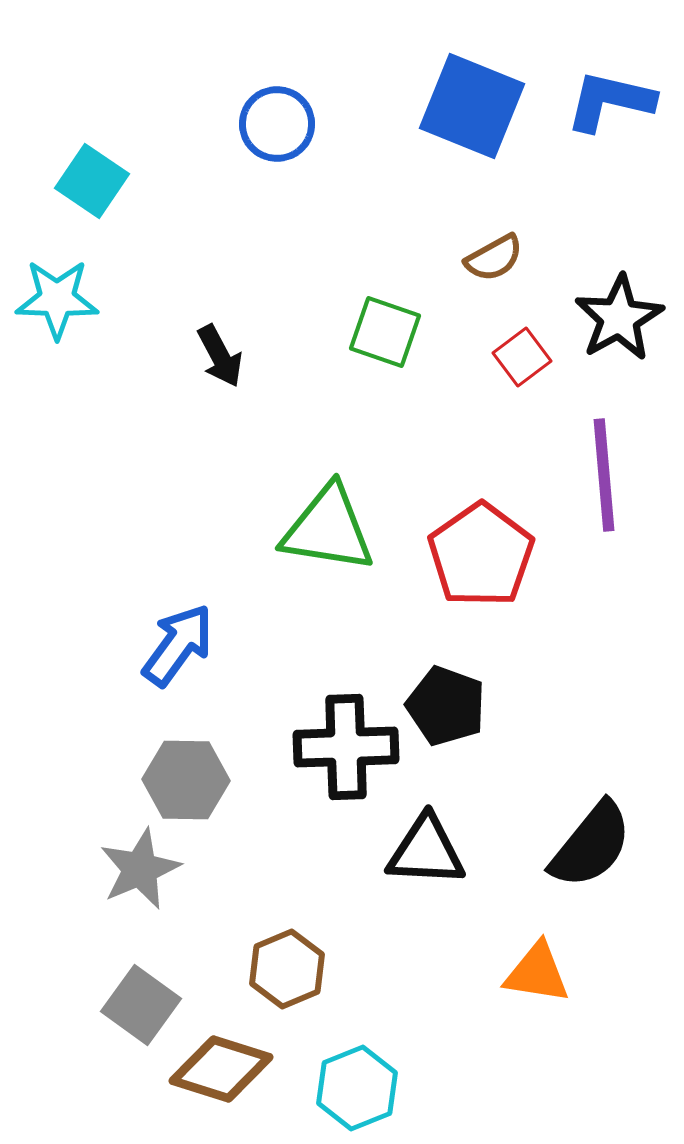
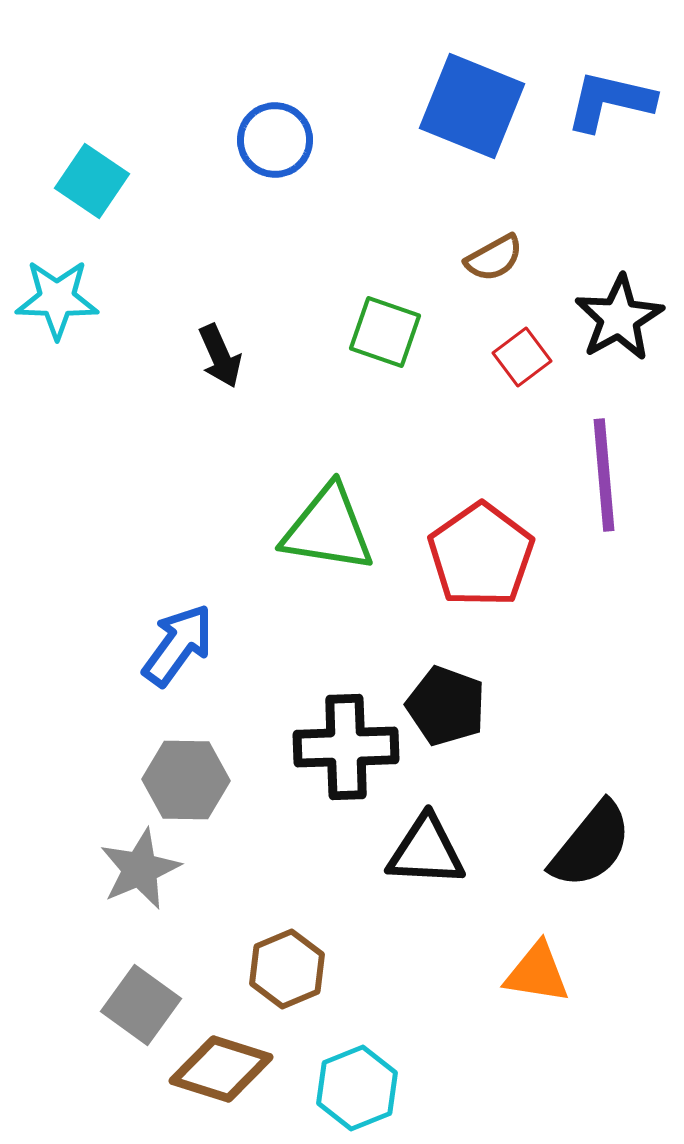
blue circle: moved 2 px left, 16 px down
black arrow: rotated 4 degrees clockwise
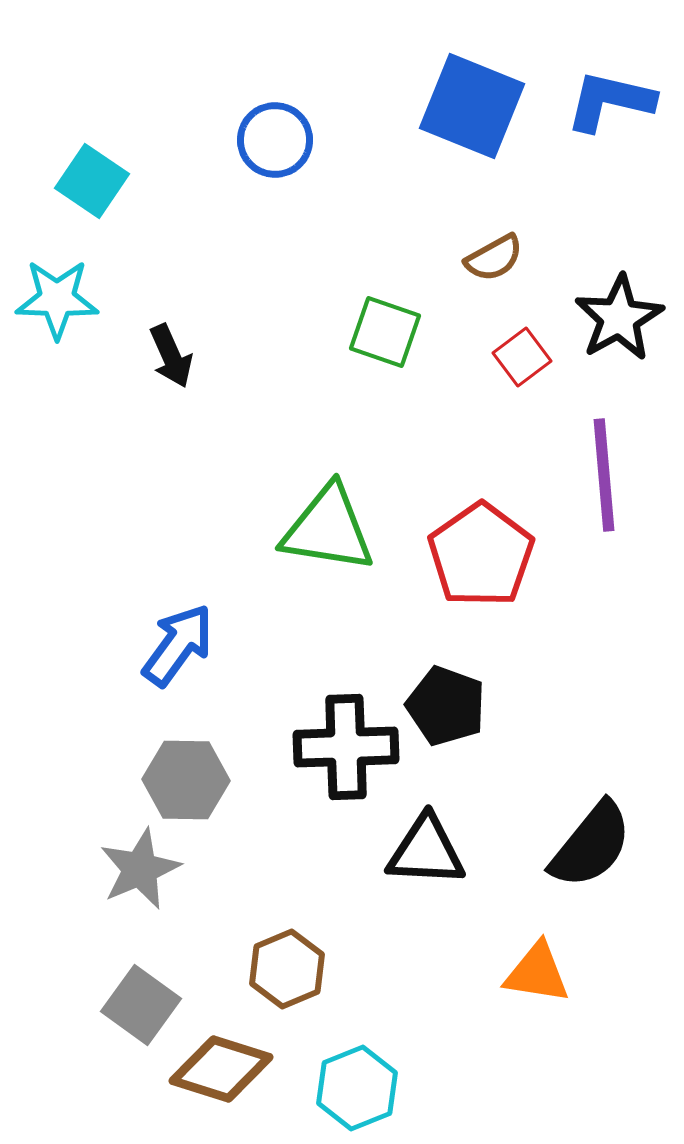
black arrow: moved 49 px left
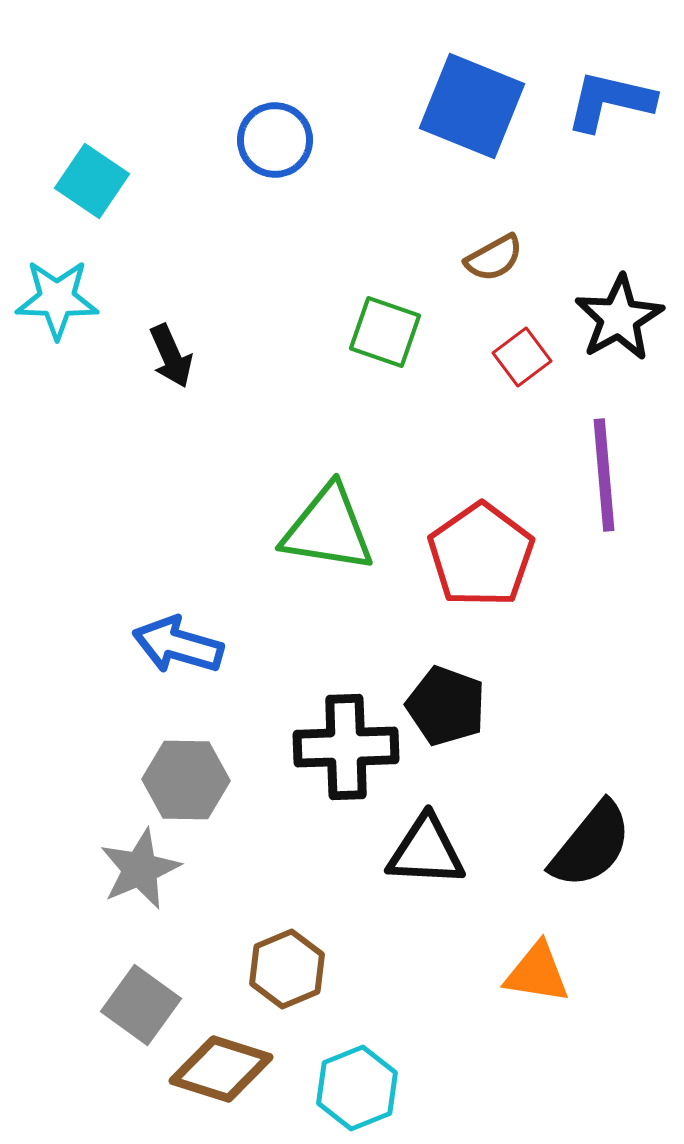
blue arrow: rotated 110 degrees counterclockwise
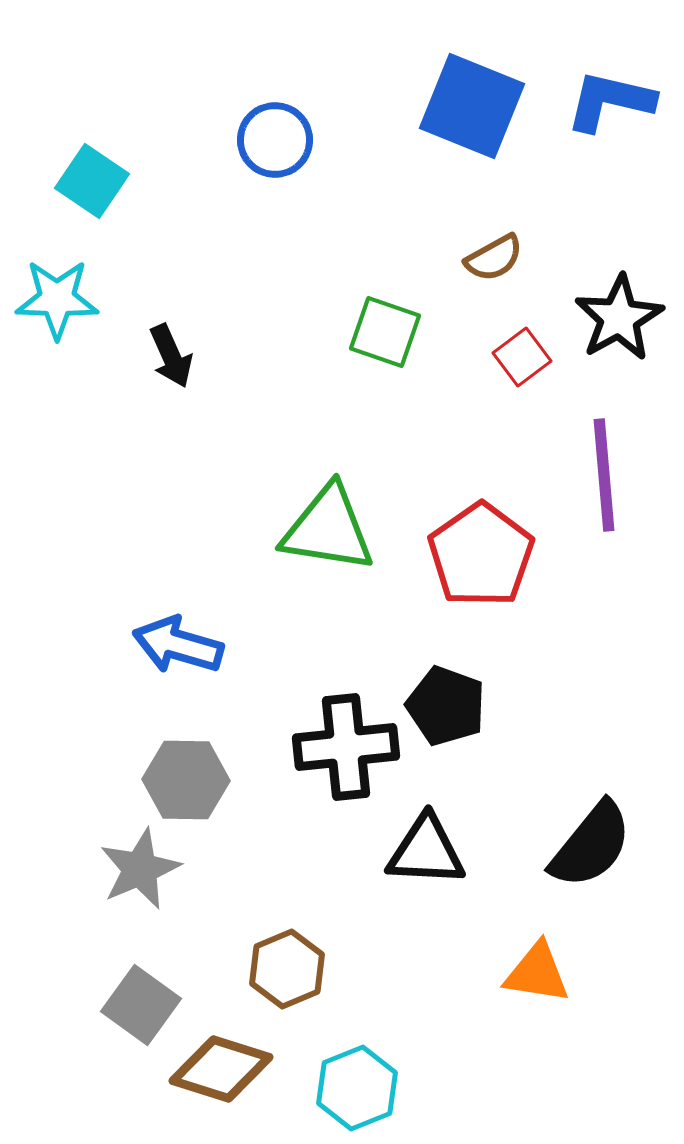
black cross: rotated 4 degrees counterclockwise
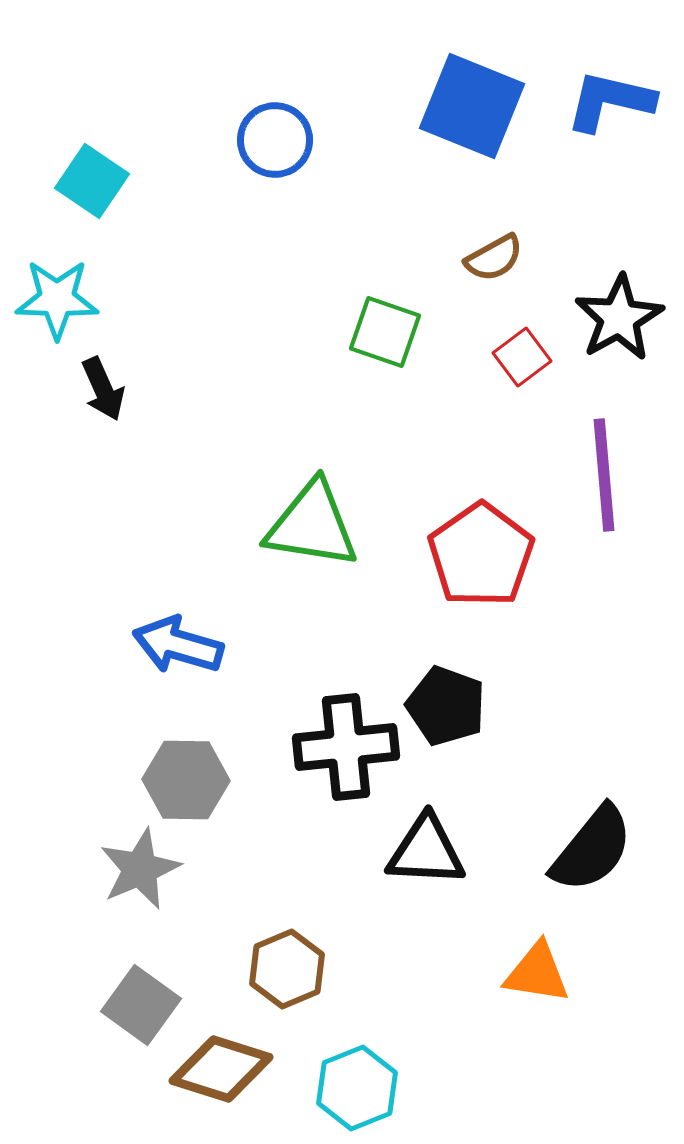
black arrow: moved 68 px left, 33 px down
green triangle: moved 16 px left, 4 px up
black semicircle: moved 1 px right, 4 px down
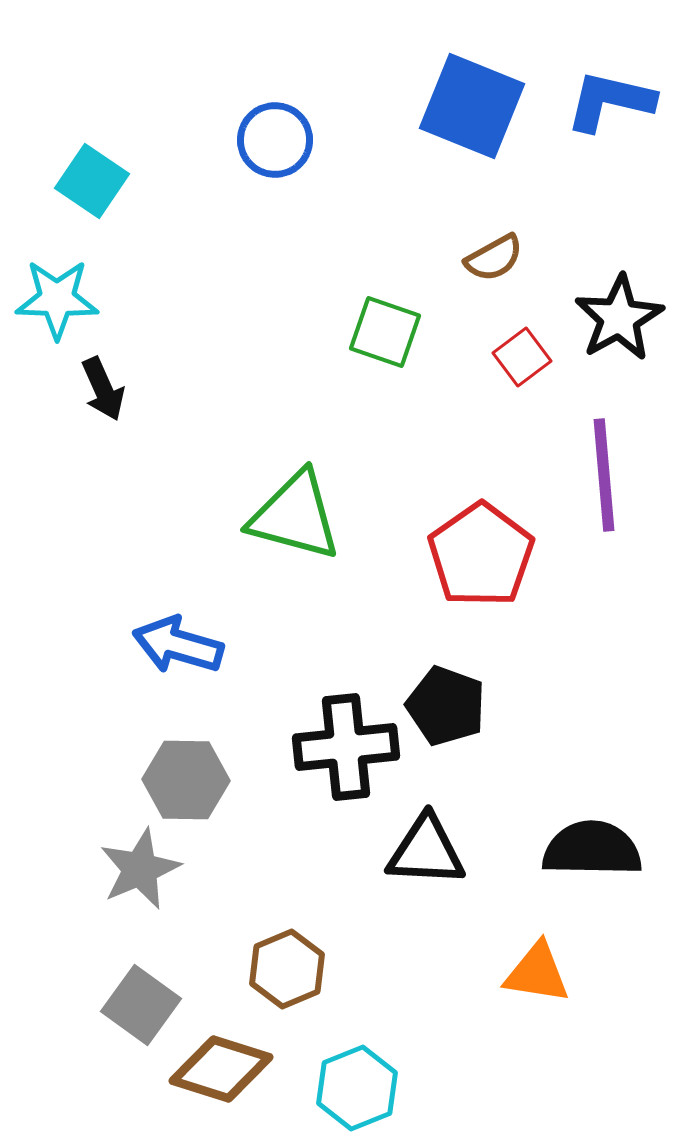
green triangle: moved 17 px left, 9 px up; rotated 6 degrees clockwise
black semicircle: rotated 128 degrees counterclockwise
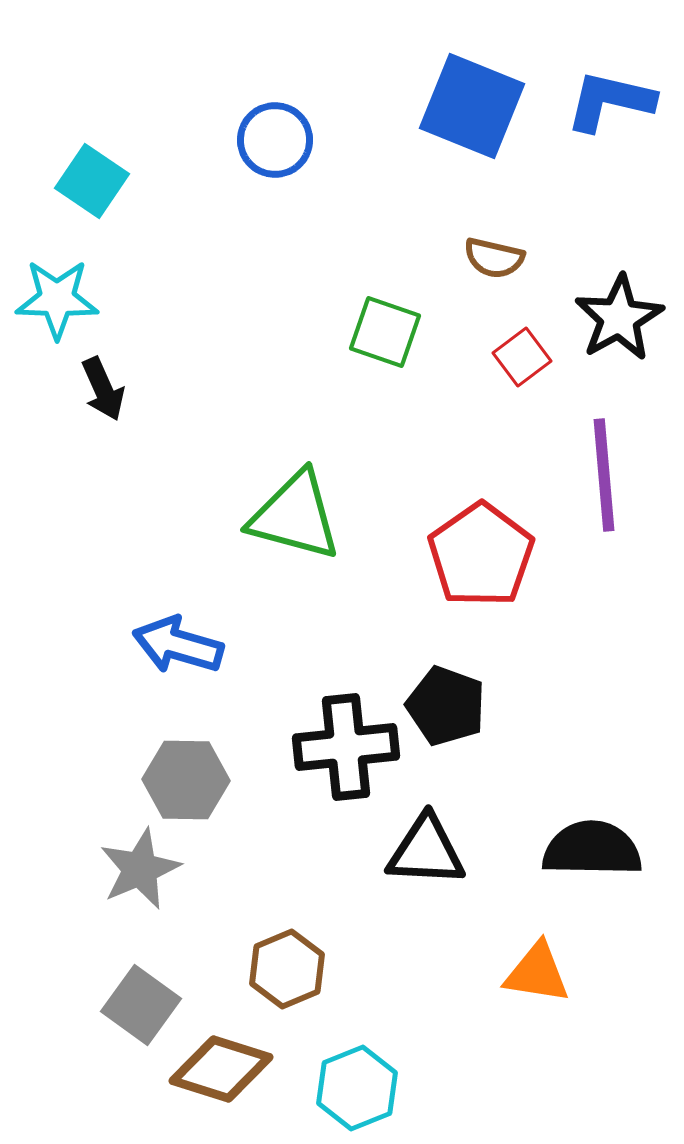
brown semicircle: rotated 42 degrees clockwise
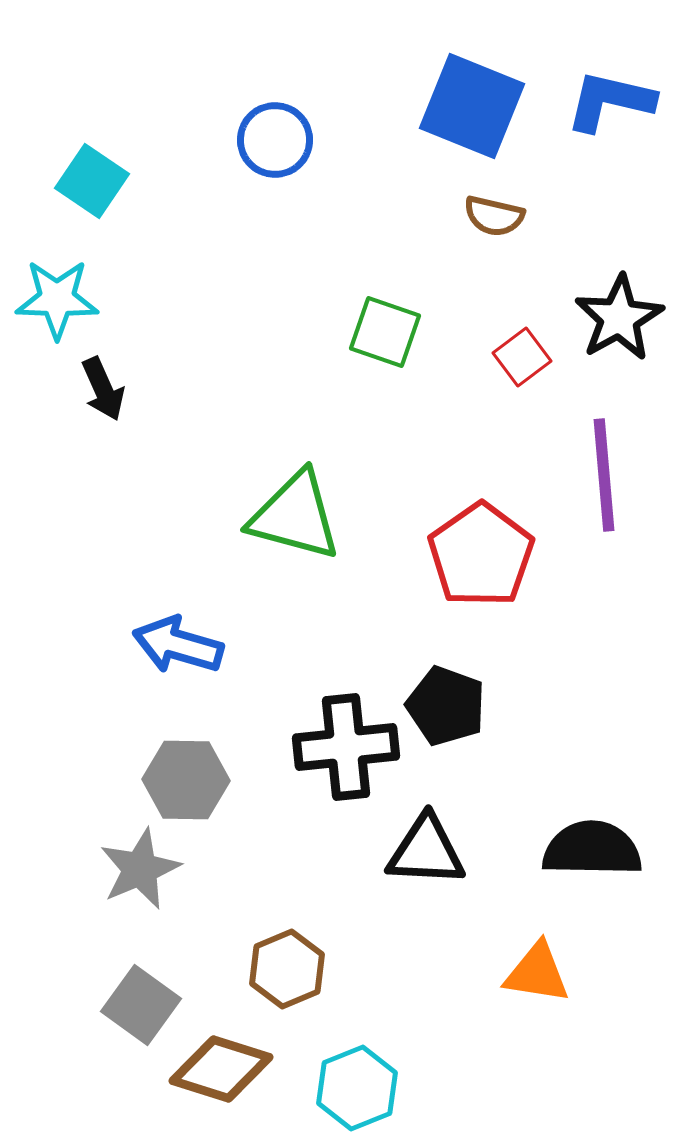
brown semicircle: moved 42 px up
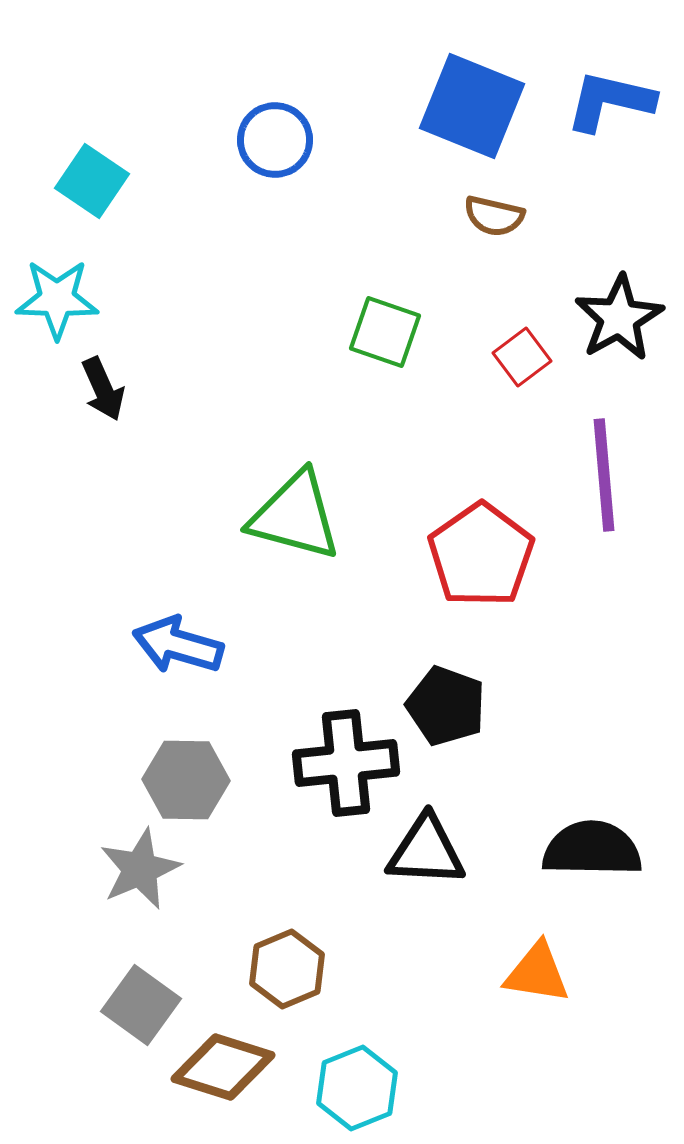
black cross: moved 16 px down
brown diamond: moved 2 px right, 2 px up
